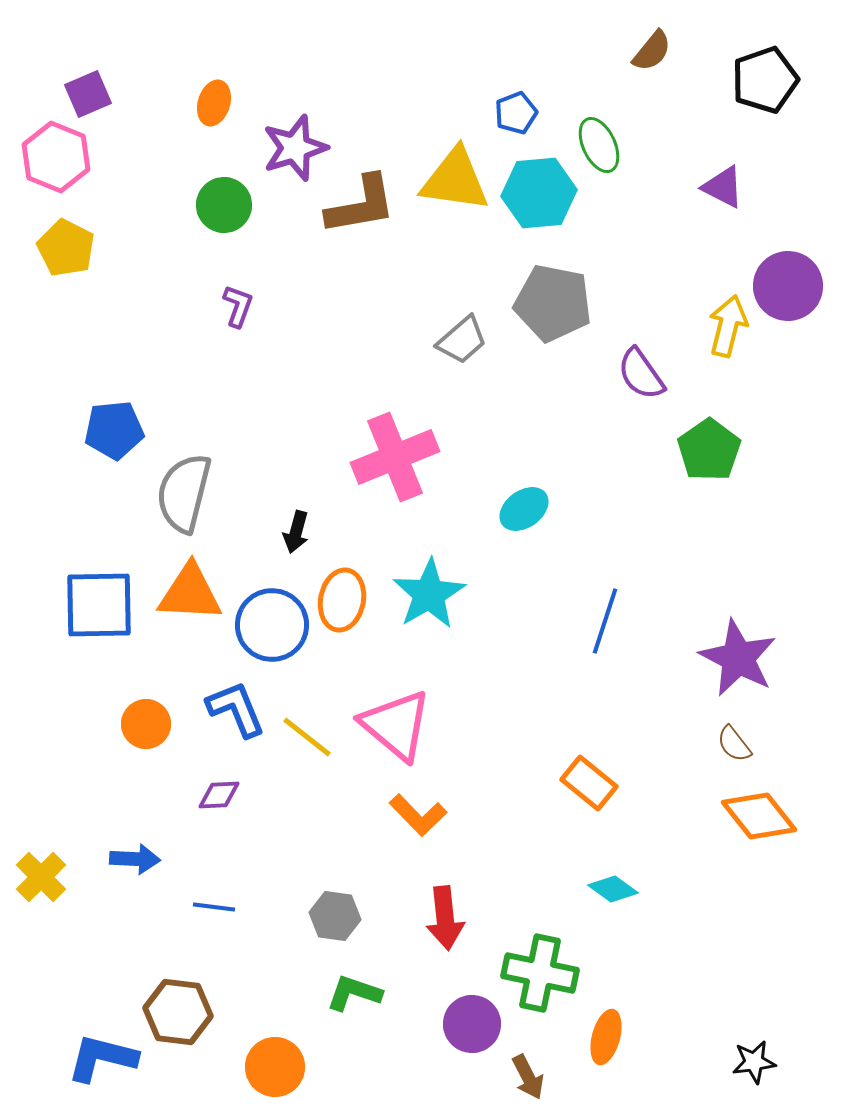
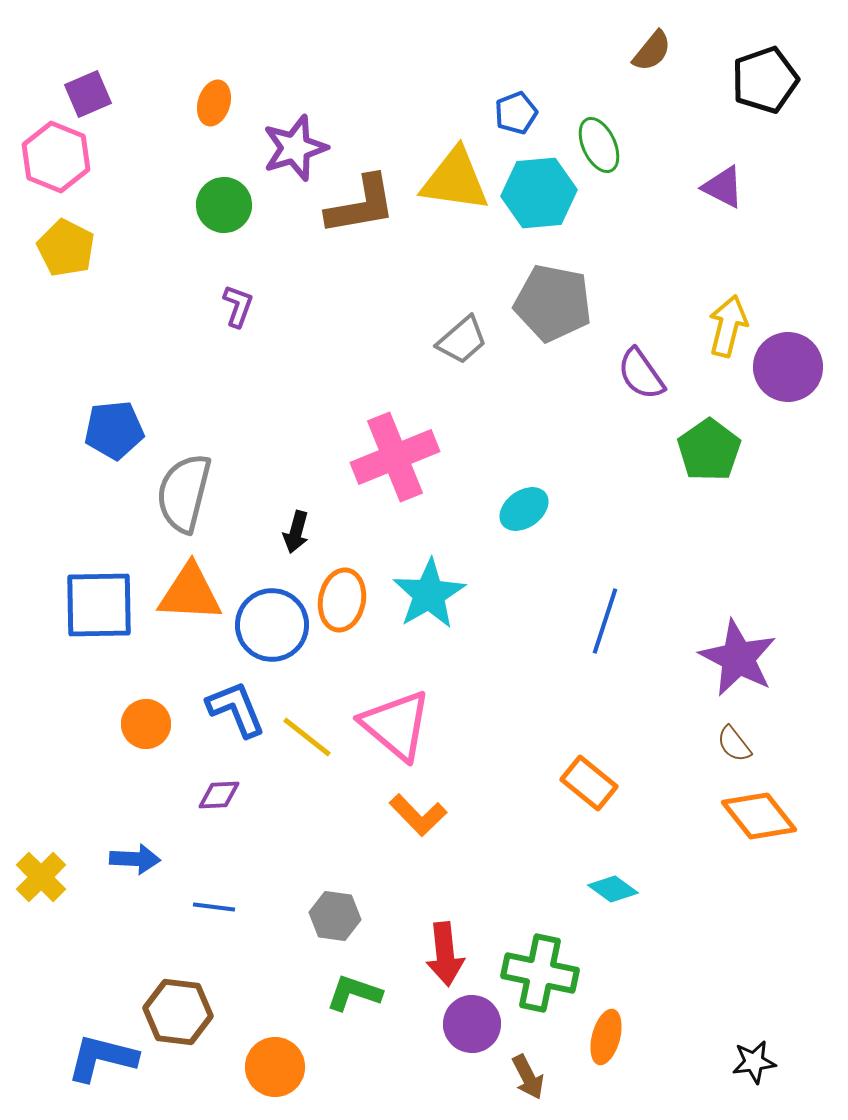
purple circle at (788, 286): moved 81 px down
red arrow at (445, 918): moved 36 px down
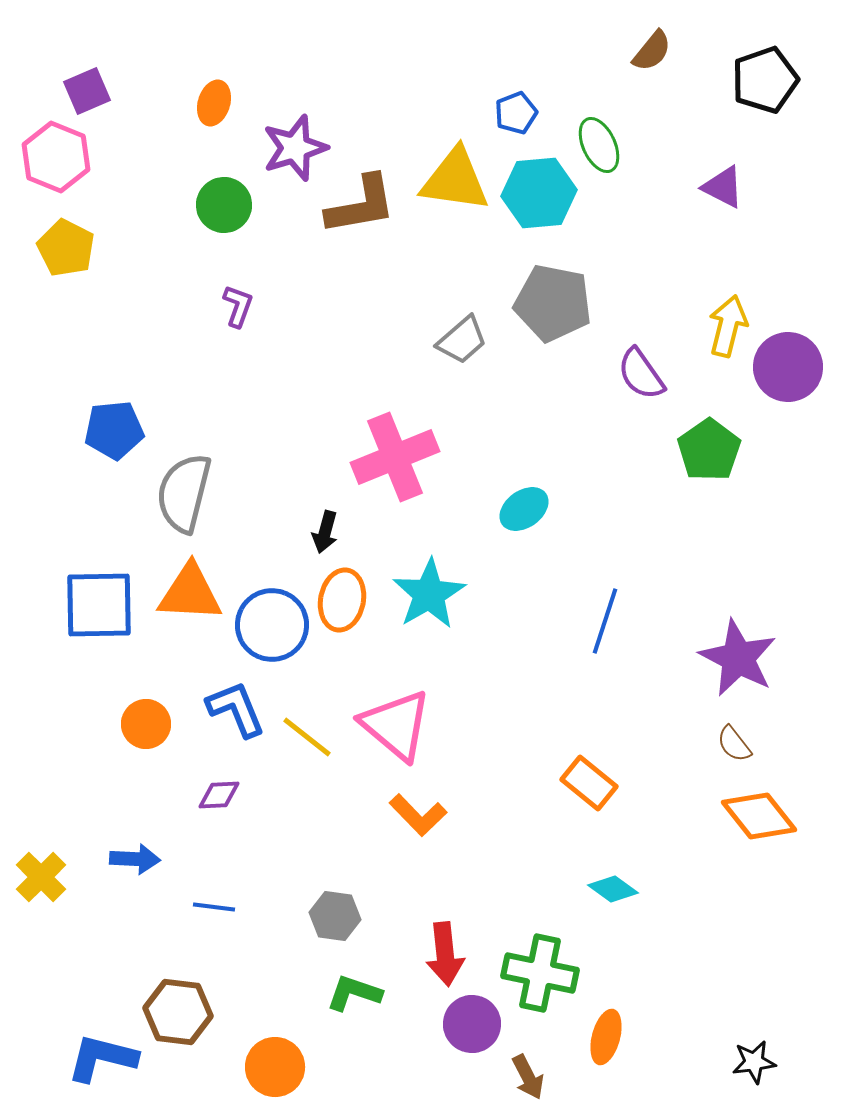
purple square at (88, 94): moved 1 px left, 3 px up
black arrow at (296, 532): moved 29 px right
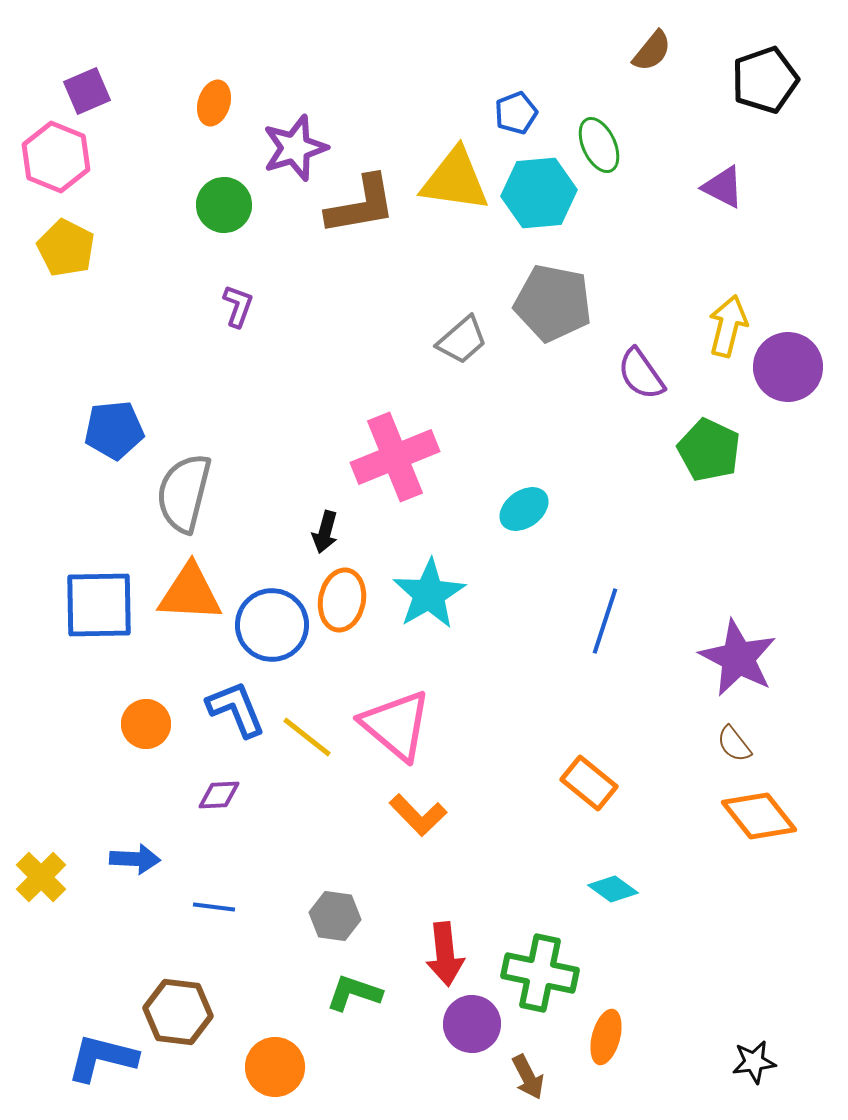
green pentagon at (709, 450): rotated 12 degrees counterclockwise
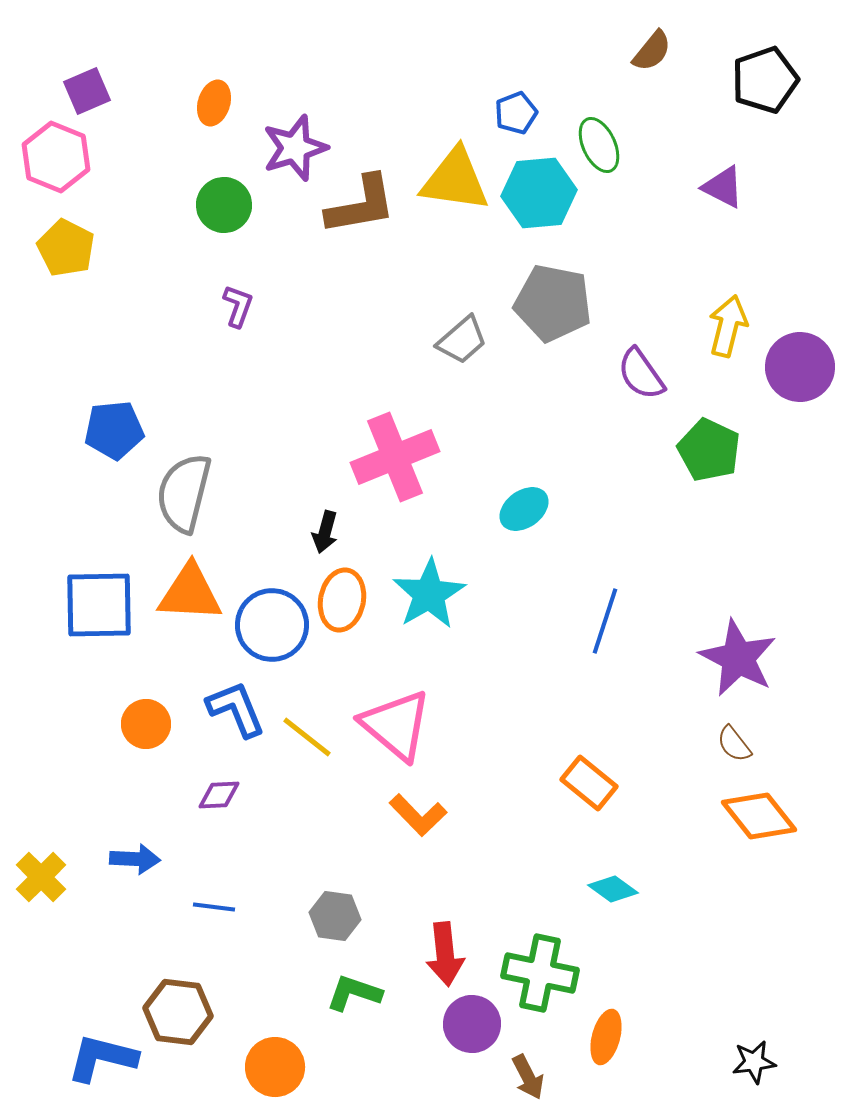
purple circle at (788, 367): moved 12 px right
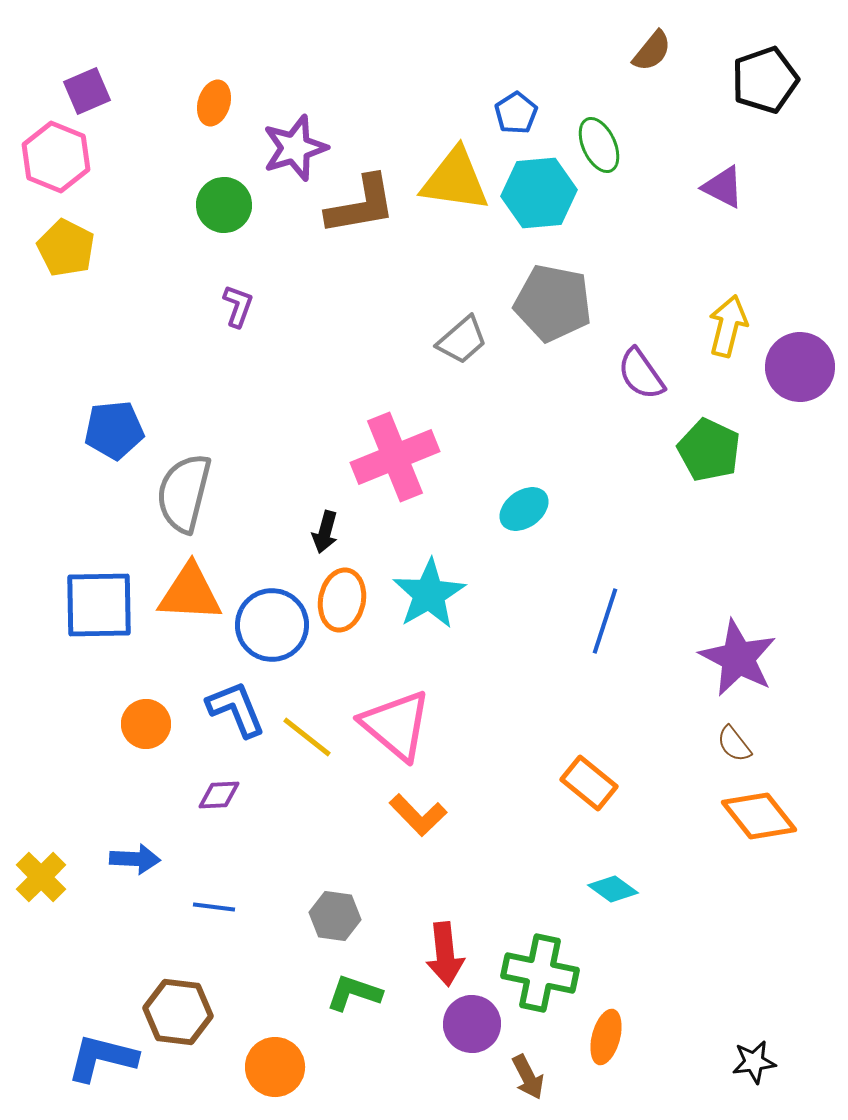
blue pentagon at (516, 113): rotated 12 degrees counterclockwise
